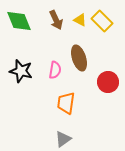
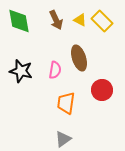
green diamond: rotated 12 degrees clockwise
red circle: moved 6 px left, 8 px down
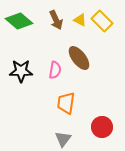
green diamond: rotated 40 degrees counterclockwise
brown ellipse: rotated 20 degrees counterclockwise
black star: rotated 15 degrees counterclockwise
red circle: moved 37 px down
gray triangle: rotated 18 degrees counterclockwise
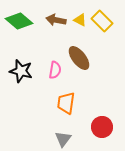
brown arrow: rotated 126 degrees clockwise
black star: rotated 15 degrees clockwise
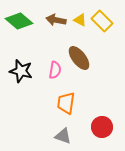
gray triangle: moved 3 px up; rotated 48 degrees counterclockwise
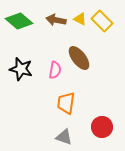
yellow triangle: moved 1 px up
black star: moved 2 px up
gray triangle: moved 1 px right, 1 px down
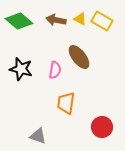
yellow rectangle: rotated 15 degrees counterclockwise
brown ellipse: moved 1 px up
gray triangle: moved 26 px left, 1 px up
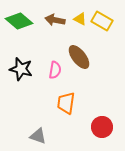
brown arrow: moved 1 px left
